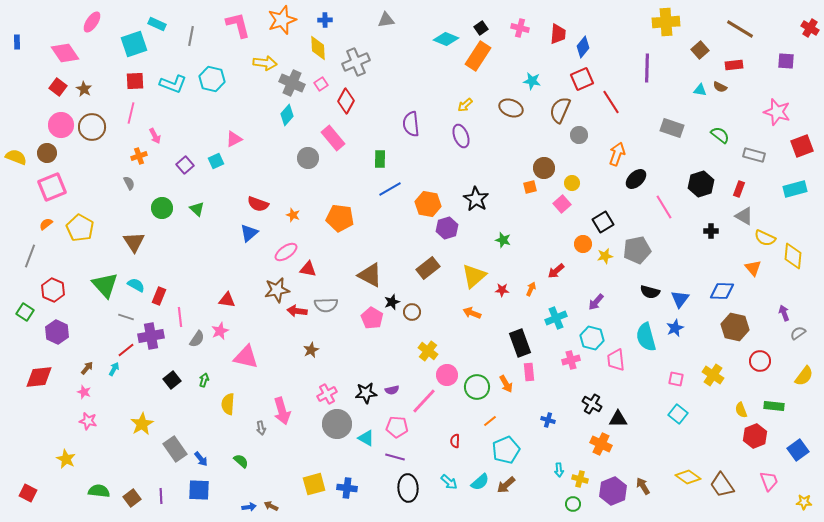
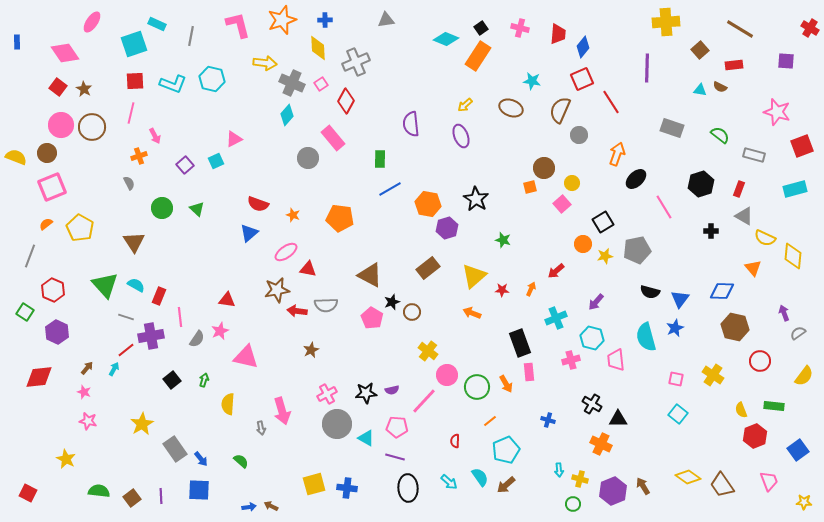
cyan semicircle at (480, 482): moved 5 px up; rotated 84 degrees counterclockwise
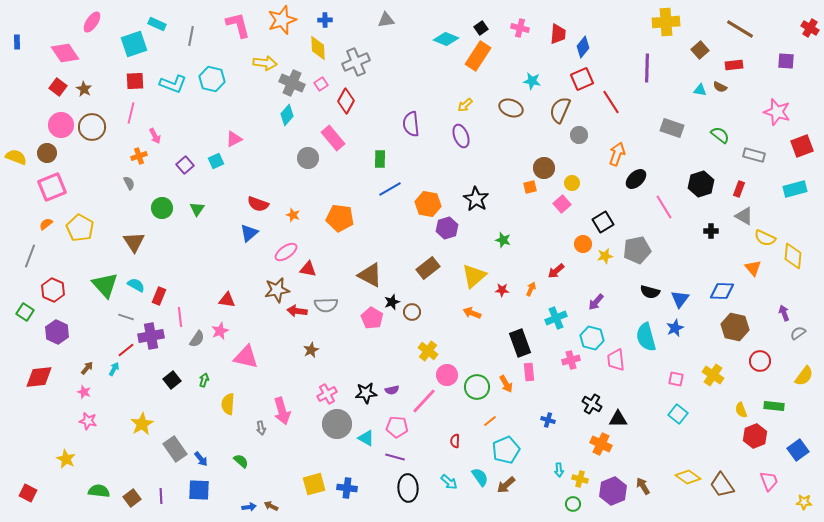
green triangle at (197, 209): rotated 21 degrees clockwise
